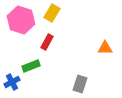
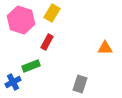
blue cross: moved 1 px right
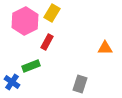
pink hexagon: moved 4 px right, 1 px down; rotated 16 degrees clockwise
blue cross: moved 1 px left; rotated 28 degrees counterclockwise
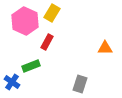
pink hexagon: rotated 8 degrees counterclockwise
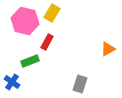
pink hexagon: rotated 12 degrees counterclockwise
orange triangle: moved 3 px right, 1 px down; rotated 28 degrees counterclockwise
green rectangle: moved 1 px left, 5 px up
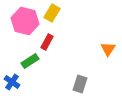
orange triangle: rotated 28 degrees counterclockwise
green rectangle: rotated 12 degrees counterclockwise
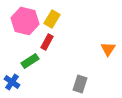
yellow rectangle: moved 6 px down
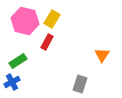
orange triangle: moved 6 px left, 6 px down
green rectangle: moved 12 px left
blue cross: rotated 28 degrees clockwise
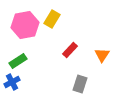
pink hexagon: moved 4 px down; rotated 24 degrees counterclockwise
red rectangle: moved 23 px right, 8 px down; rotated 14 degrees clockwise
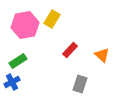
orange triangle: rotated 21 degrees counterclockwise
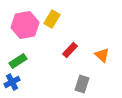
gray rectangle: moved 2 px right
